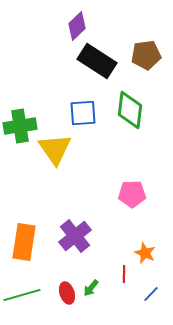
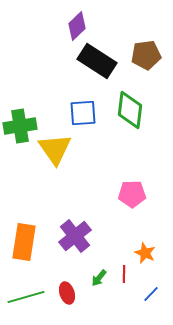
green arrow: moved 8 px right, 10 px up
green line: moved 4 px right, 2 px down
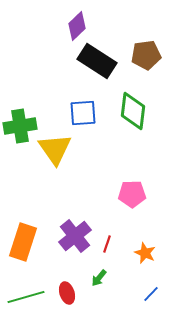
green diamond: moved 3 px right, 1 px down
orange rectangle: moved 1 px left; rotated 9 degrees clockwise
red line: moved 17 px left, 30 px up; rotated 18 degrees clockwise
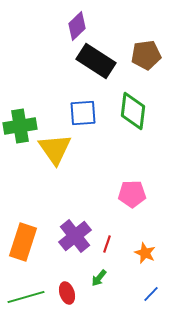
black rectangle: moved 1 px left
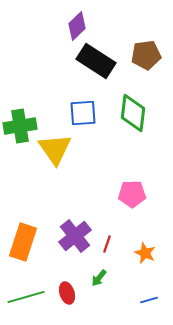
green diamond: moved 2 px down
blue line: moved 2 px left, 6 px down; rotated 30 degrees clockwise
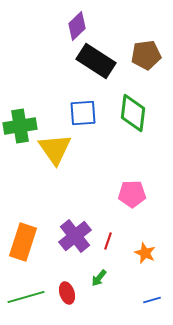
red line: moved 1 px right, 3 px up
blue line: moved 3 px right
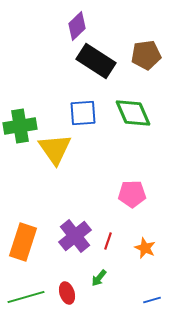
green diamond: rotated 30 degrees counterclockwise
orange star: moved 5 px up
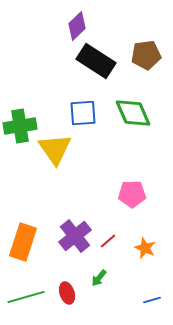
red line: rotated 30 degrees clockwise
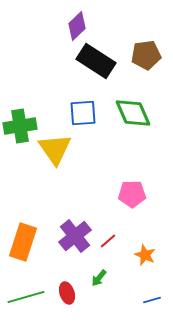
orange star: moved 7 px down
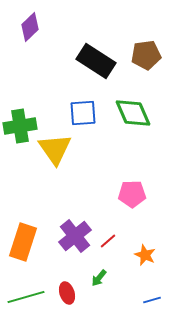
purple diamond: moved 47 px left, 1 px down
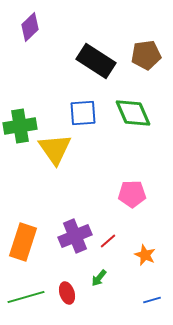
purple cross: rotated 16 degrees clockwise
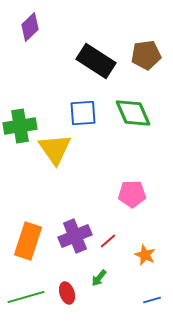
orange rectangle: moved 5 px right, 1 px up
